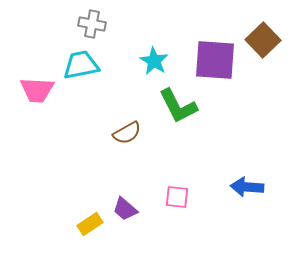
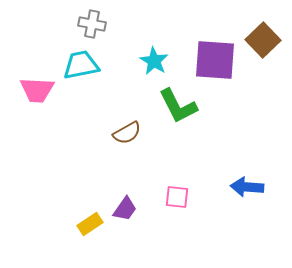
purple trapezoid: rotated 96 degrees counterclockwise
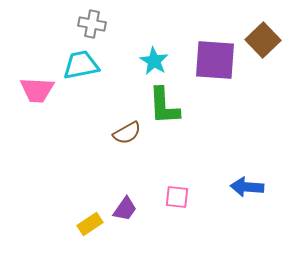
green L-shape: moved 14 px left; rotated 24 degrees clockwise
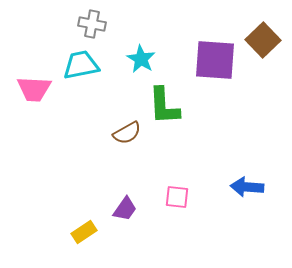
cyan star: moved 13 px left, 2 px up
pink trapezoid: moved 3 px left, 1 px up
yellow rectangle: moved 6 px left, 8 px down
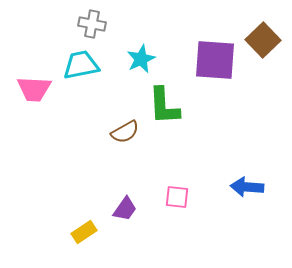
cyan star: rotated 16 degrees clockwise
brown semicircle: moved 2 px left, 1 px up
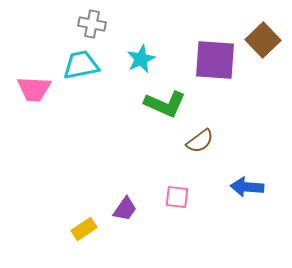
green L-shape: moved 1 px right, 2 px up; rotated 63 degrees counterclockwise
brown semicircle: moved 75 px right, 9 px down; rotated 8 degrees counterclockwise
yellow rectangle: moved 3 px up
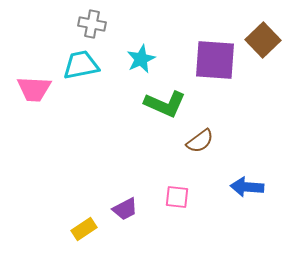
purple trapezoid: rotated 28 degrees clockwise
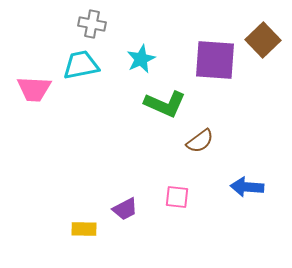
yellow rectangle: rotated 35 degrees clockwise
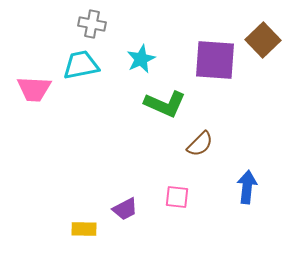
brown semicircle: moved 3 px down; rotated 8 degrees counterclockwise
blue arrow: rotated 92 degrees clockwise
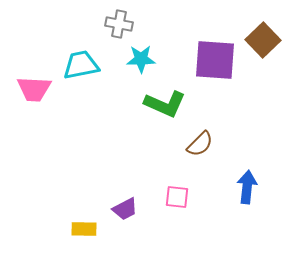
gray cross: moved 27 px right
cyan star: rotated 24 degrees clockwise
